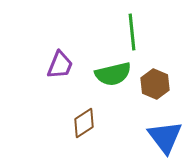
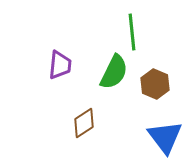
purple trapezoid: rotated 16 degrees counterclockwise
green semicircle: moved 1 px right, 2 px up; rotated 51 degrees counterclockwise
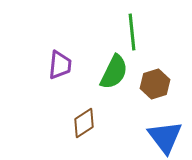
brown hexagon: rotated 20 degrees clockwise
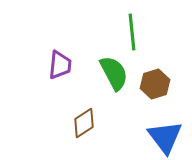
green semicircle: moved 1 px down; rotated 54 degrees counterclockwise
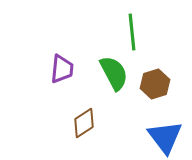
purple trapezoid: moved 2 px right, 4 px down
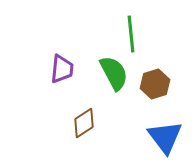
green line: moved 1 px left, 2 px down
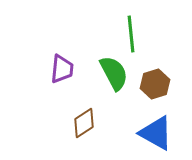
blue triangle: moved 9 px left, 4 px up; rotated 24 degrees counterclockwise
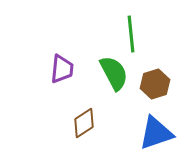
blue triangle: rotated 48 degrees counterclockwise
